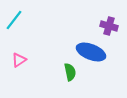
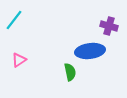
blue ellipse: moved 1 px left, 1 px up; rotated 28 degrees counterclockwise
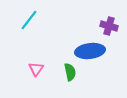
cyan line: moved 15 px right
pink triangle: moved 17 px right, 9 px down; rotated 21 degrees counterclockwise
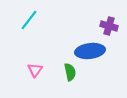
pink triangle: moved 1 px left, 1 px down
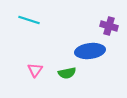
cyan line: rotated 70 degrees clockwise
green semicircle: moved 3 px left, 1 px down; rotated 90 degrees clockwise
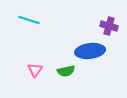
green semicircle: moved 1 px left, 2 px up
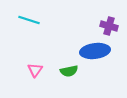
blue ellipse: moved 5 px right
green semicircle: moved 3 px right
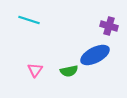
blue ellipse: moved 4 px down; rotated 20 degrees counterclockwise
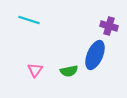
blue ellipse: rotated 40 degrees counterclockwise
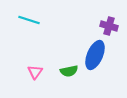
pink triangle: moved 2 px down
